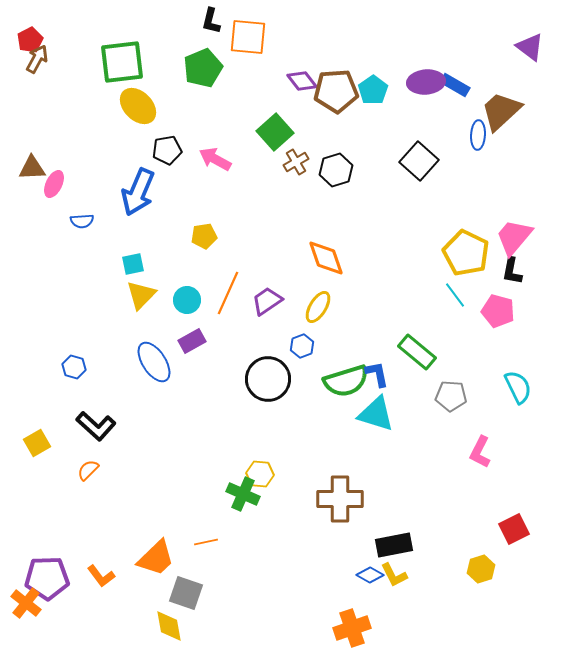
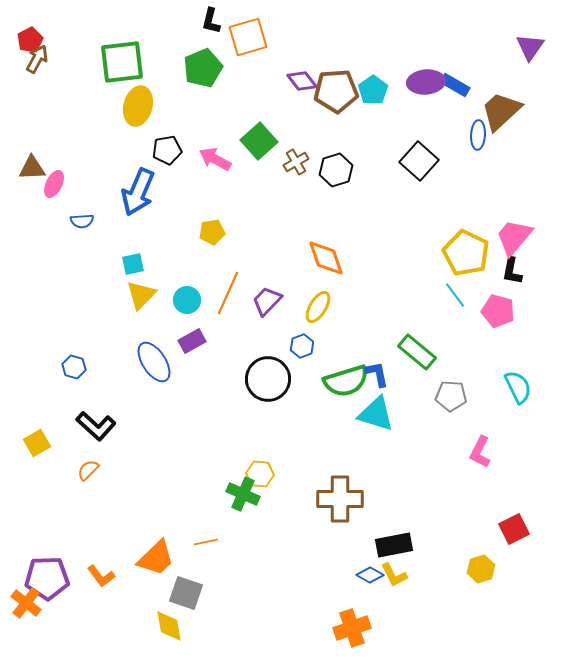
orange square at (248, 37): rotated 21 degrees counterclockwise
purple triangle at (530, 47): rotated 28 degrees clockwise
yellow ellipse at (138, 106): rotated 60 degrees clockwise
green square at (275, 132): moved 16 px left, 9 px down
yellow pentagon at (204, 236): moved 8 px right, 4 px up
purple trapezoid at (267, 301): rotated 12 degrees counterclockwise
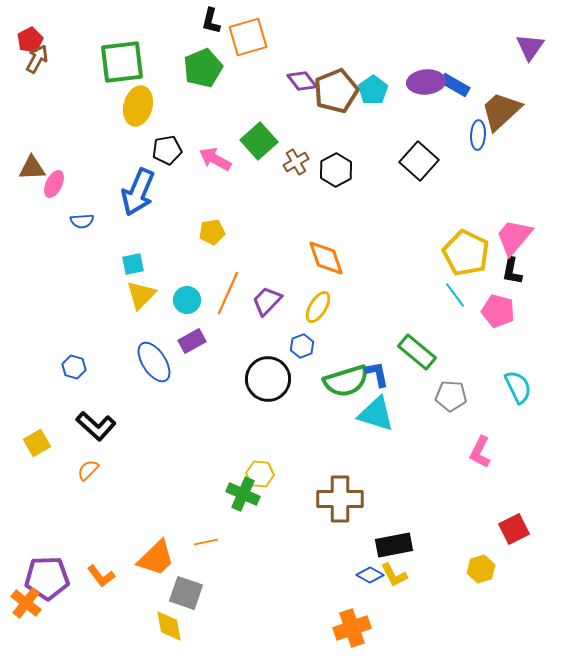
brown pentagon at (336, 91): rotated 18 degrees counterclockwise
black hexagon at (336, 170): rotated 12 degrees counterclockwise
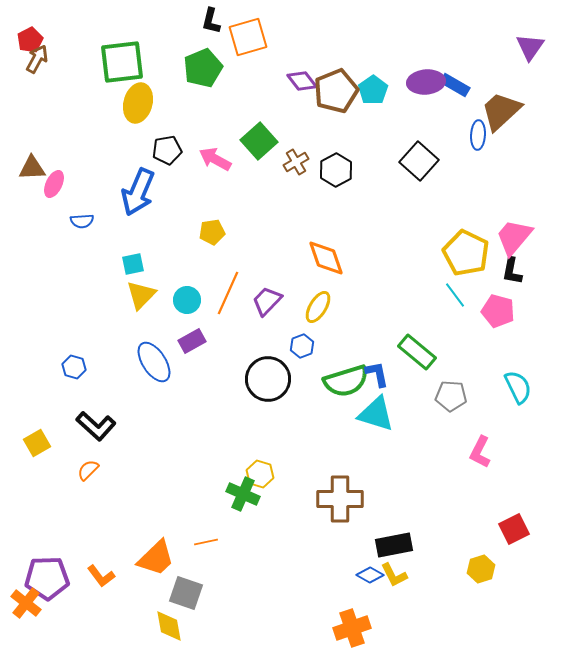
yellow ellipse at (138, 106): moved 3 px up
yellow hexagon at (260, 474): rotated 12 degrees clockwise
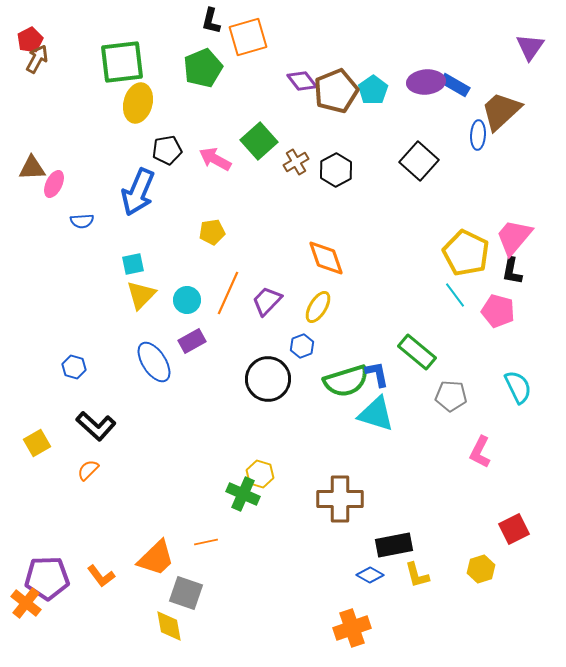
yellow L-shape at (394, 575): moved 23 px right; rotated 12 degrees clockwise
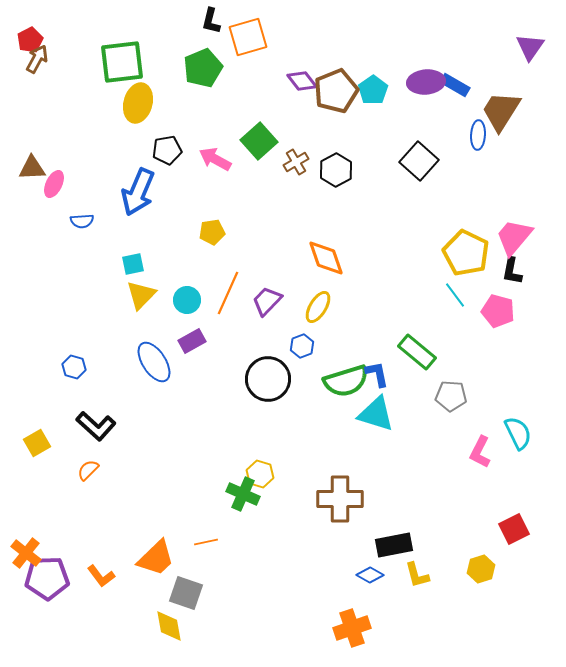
brown trapezoid at (501, 111): rotated 15 degrees counterclockwise
cyan semicircle at (518, 387): moved 46 px down
orange cross at (26, 603): moved 50 px up
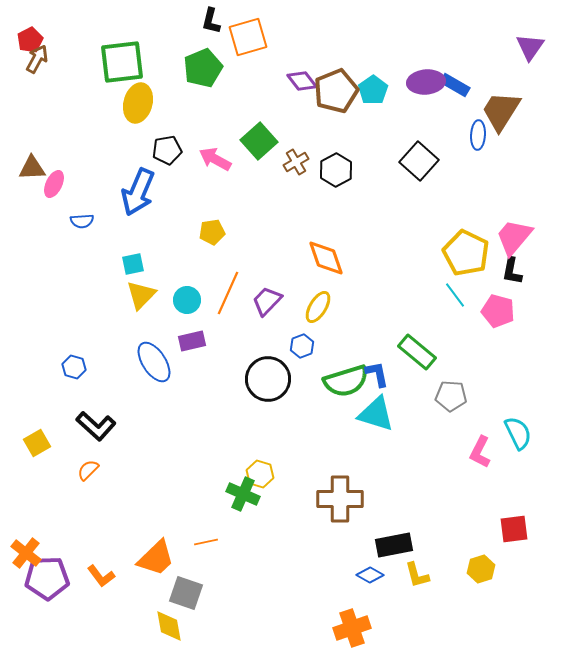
purple rectangle at (192, 341): rotated 16 degrees clockwise
red square at (514, 529): rotated 20 degrees clockwise
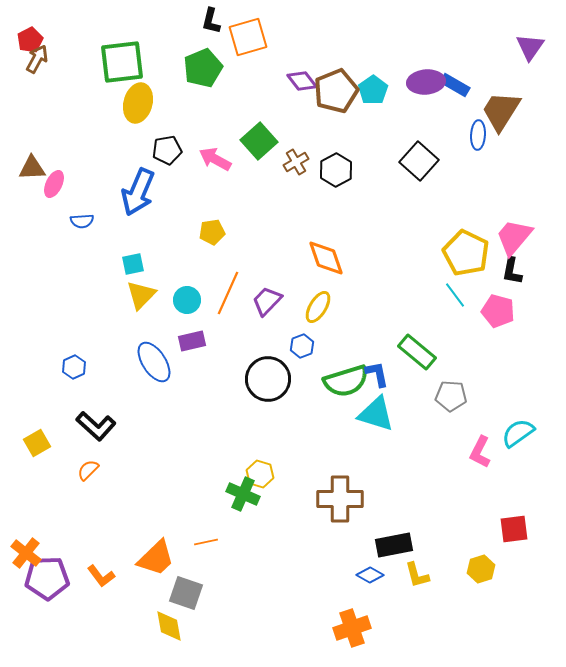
blue hexagon at (74, 367): rotated 20 degrees clockwise
cyan semicircle at (518, 433): rotated 100 degrees counterclockwise
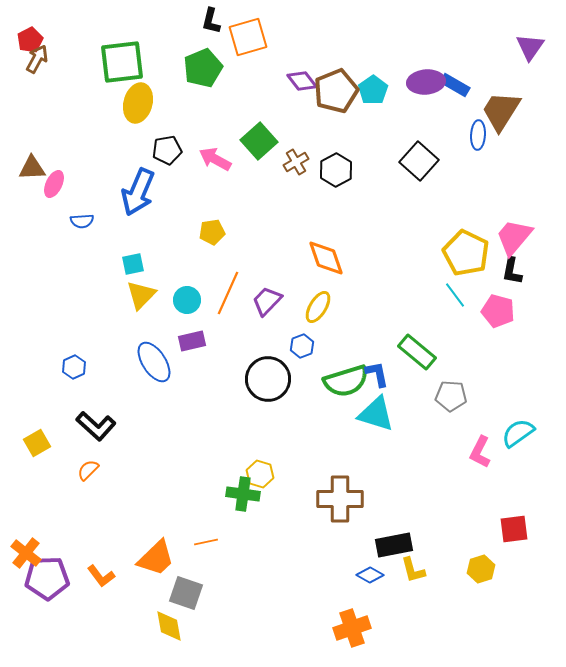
green cross at (243, 494): rotated 16 degrees counterclockwise
yellow L-shape at (417, 575): moved 4 px left, 5 px up
